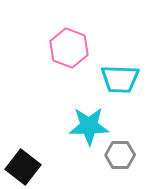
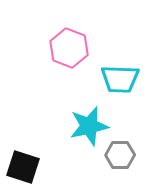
cyan star: rotated 12 degrees counterclockwise
black square: rotated 20 degrees counterclockwise
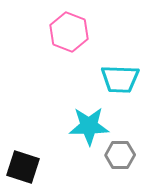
pink hexagon: moved 16 px up
cyan star: rotated 12 degrees clockwise
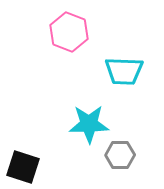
cyan trapezoid: moved 4 px right, 8 px up
cyan star: moved 2 px up
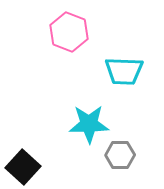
black square: rotated 24 degrees clockwise
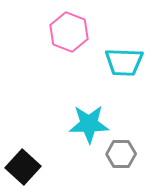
cyan trapezoid: moved 9 px up
gray hexagon: moved 1 px right, 1 px up
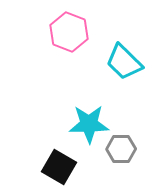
cyan trapezoid: rotated 42 degrees clockwise
gray hexagon: moved 5 px up
black square: moved 36 px right; rotated 12 degrees counterclockwise
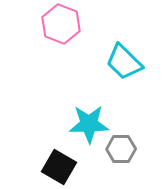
pink hexagon: moved 8 px left, 8 px up
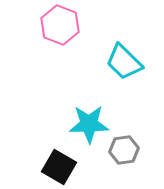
pink hexagon: moved 1 px left, 1 px down
gray hexagon: moved 3 px right, 1 px down; rotated 8 degrees counterclockwise
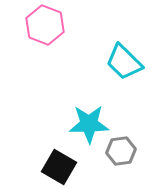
pink hexagon: moved 15 px left
gray hexagon: moved 3 px left, 1 px down
